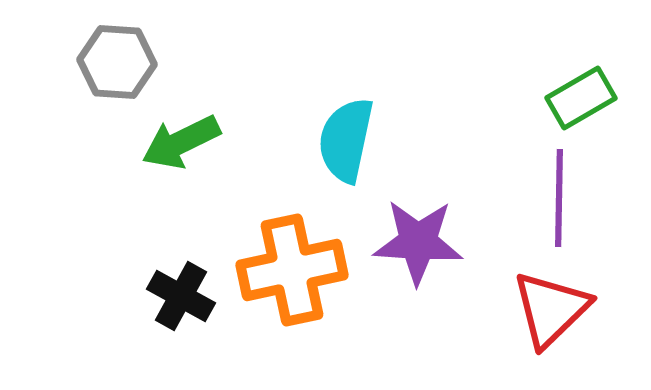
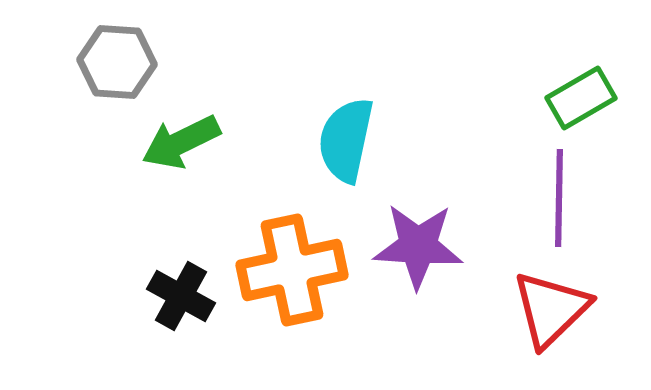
purple star: moved 4 px down
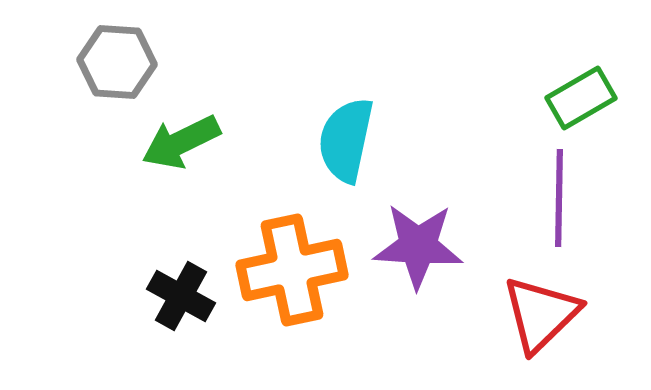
red triangle: moved 10 px left, 5 px down
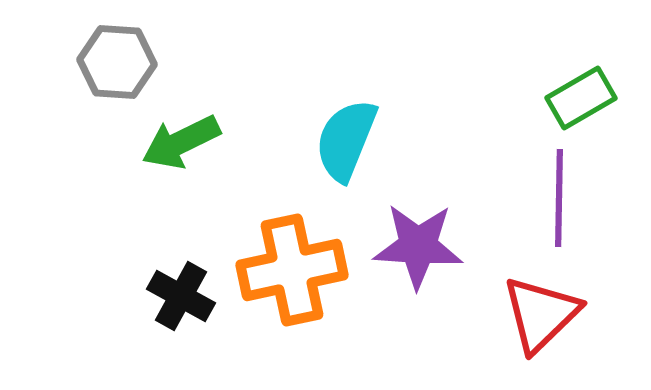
cyan semicircle: rotated 10 degrees clockwise
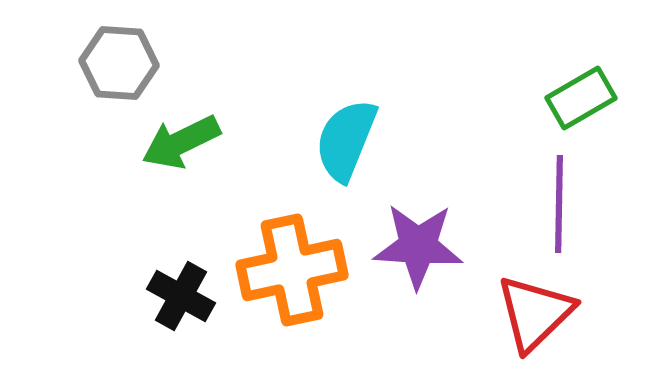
gray hexagon: moved 2 px right, 1 px down
purple line: moved 6 px down
red triangle: moved 6 px left, 1 px up
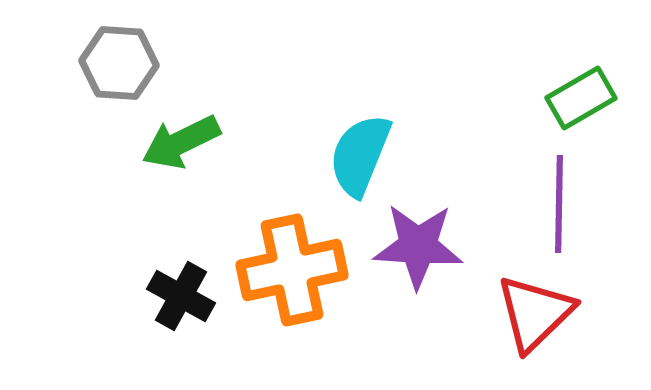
cyan semicircle: moved 14 px right, 15 px down
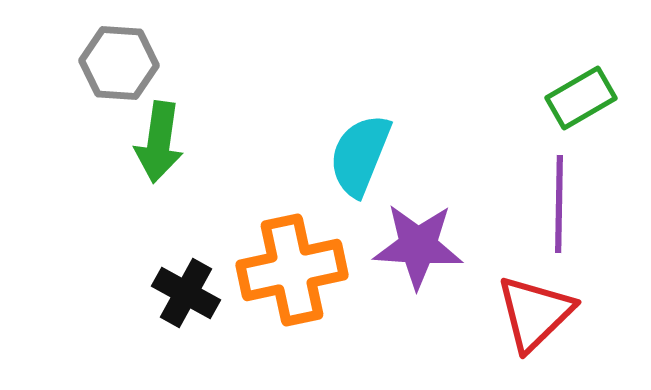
green arrow: moved 22 px left; rotated 56 degrees counterclockwise
black cross: moved 5 px right, 3 px up
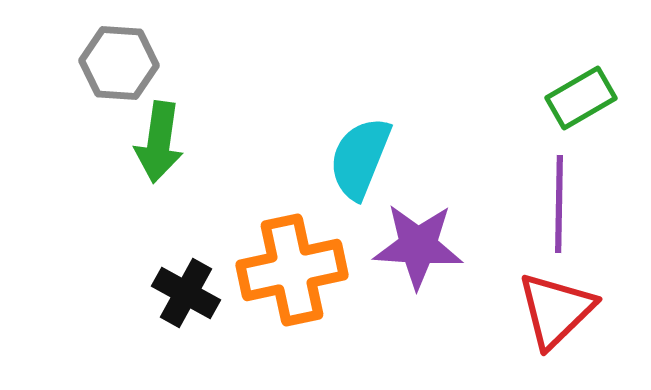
cyan semicircle: moved 3 px down
red triangle: moved 21 px right, 3 px up
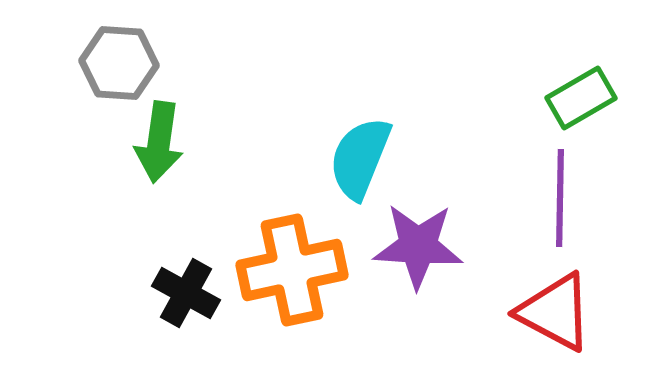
purple line: moved 1 px right, 6 px up
red triangle: moved 1 px left, 2 px down; rotated 48 degrees counterclockwise
